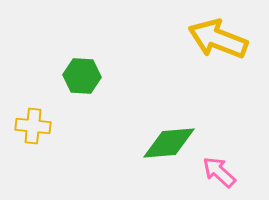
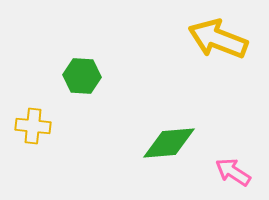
pink arrow: moved 14 px right; rotated 9 degrees counterclockwise
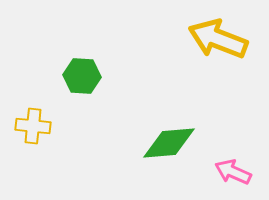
pink arrow: rotated 9 degrees counterclockwise
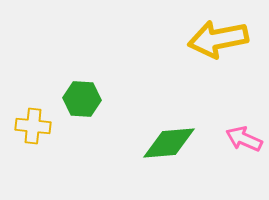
yellow arrow: rotated 32 degrees counterclockwise
green hexagon: moved 23 px down
pink arrow: moved 11 px right, 33 px up
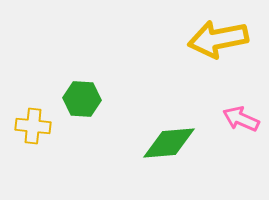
pink arrow: moved 3 px left, 20 px up
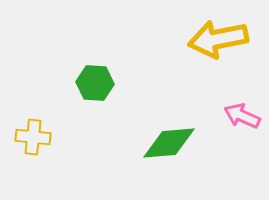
green hexagon: moved 13 px right, 16 px up
pink arrow: moved 1 px right, 3 px up
yellow cross: moved 11 px down
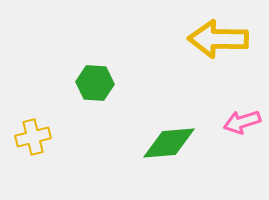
yellow arrow: rotated 12 degrees clockwise
pink arrow: moved 6 px down; rotated 42 degrees counterclockwise
yellow cross: rotated 20 degrees counterclockwise
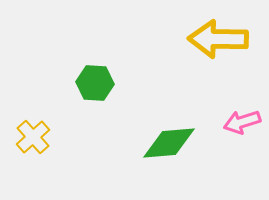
yellow cross: rotated 28 degrees counterclockwise
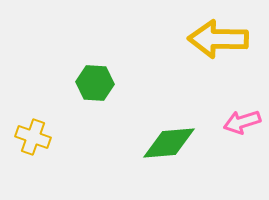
yellow cross: rotated 28 degrees counterclockwise
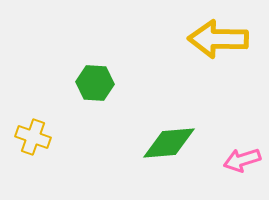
pink arrow: moved 38 px down
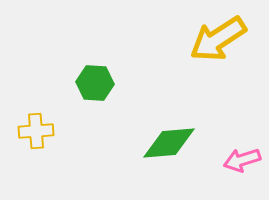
yellow arrow: rotated 34 degrees counterclockwise
yellow cross: moved 3 px right, 6 px up; rotated 24 degrees counterclockwise
